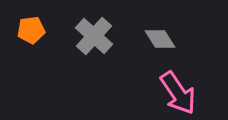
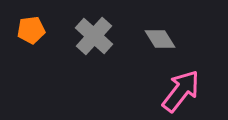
pink arrow: moved 3 px right, 2 px up; rotated 108 degrees counterclockwise
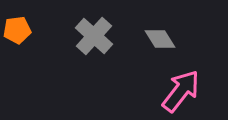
orange pentagon: moved 14 px left
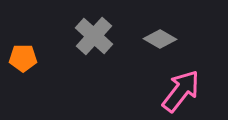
orange pentagon: moved 6 px right, 28 px down; rotated 8 degrees clockwise
gray diamond: rotated 28 degrees counterclockwise
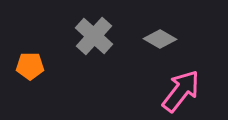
orange pentagon: moved 7 px right, 8 px down
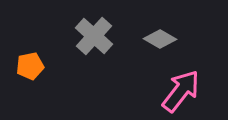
orange pentagon: rotated 12 degrees counterclockwise
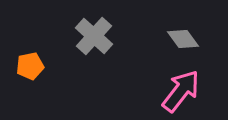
gray diamond: moved 23 px right; rotated 24 degrees clockwise
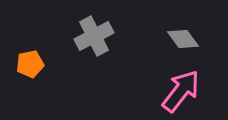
gray cross: rotated 21 degrees clockwise
orange pentagon: moved 2 px up
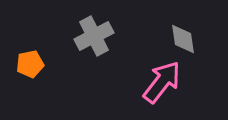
gray diamond: rotated 28 degrees clockwise
pink arrow: moved 19 px left, 9 px up
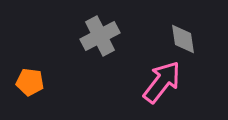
gray cross: moved 6 px right
orange pentagon: moved 18 px down; rotated 20 degrees clockwise
